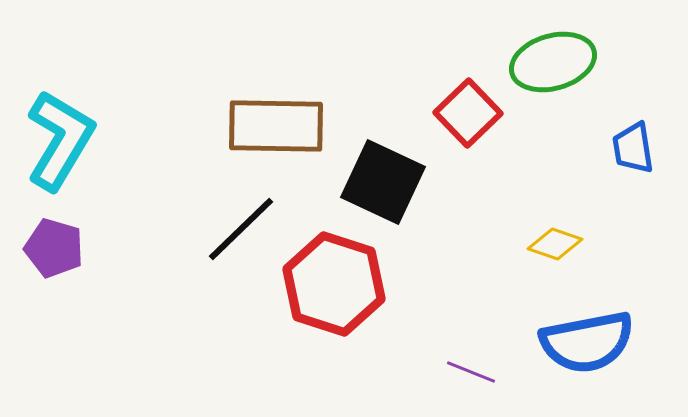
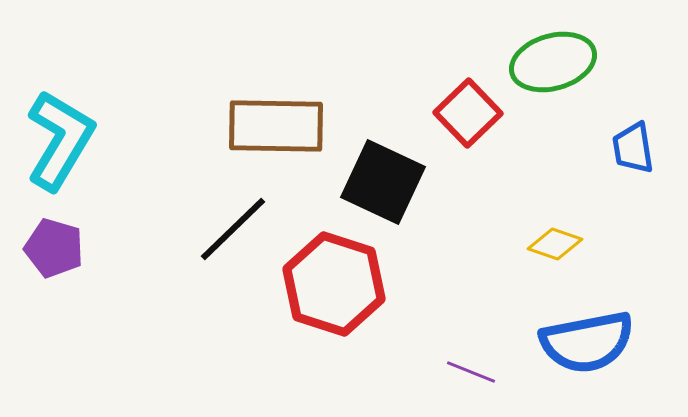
black line: moved 8 px left
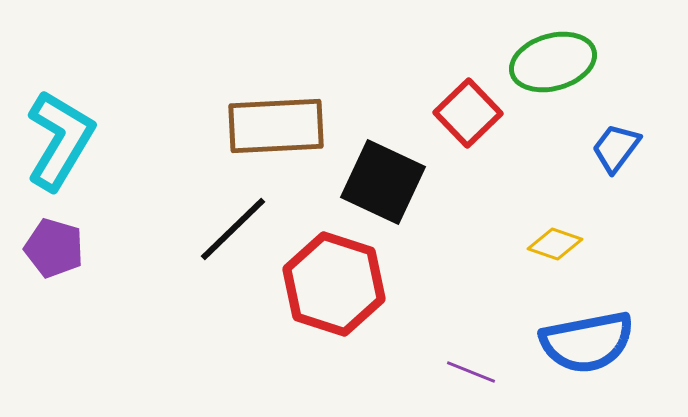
brown rectangle: rotated 4 degrees counterclockwise
blue trapezoid: moved 17 px left; rotated 46 degrees clockwise
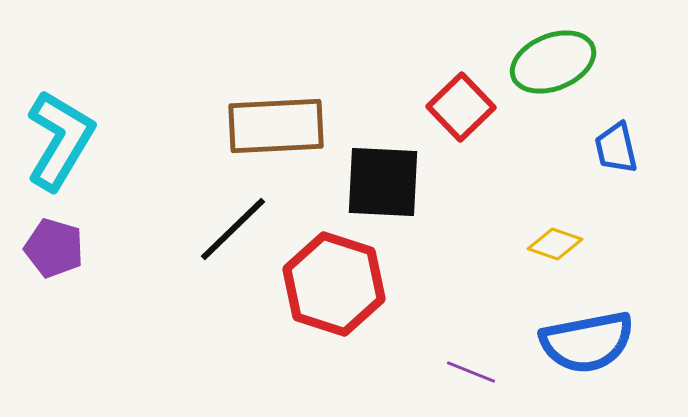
green ellipse: rotated 6 degrees counterclockwise
red square: moved 7 px left, 6 px up
blue trapezoid: rotated 50 degrees counterclockwise
black square: rotated 22 degrees counterclockwise
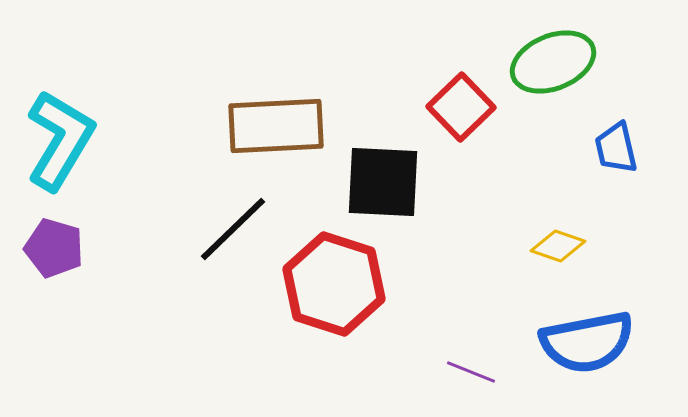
yellow diamond: moved 3 px right, 2 px down
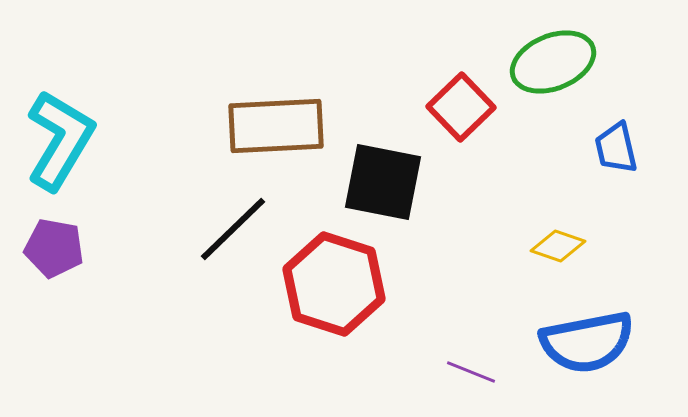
black square: rotated 8 degrees clockwise
purple pentagon: rotated 6 degrees counterclockwise
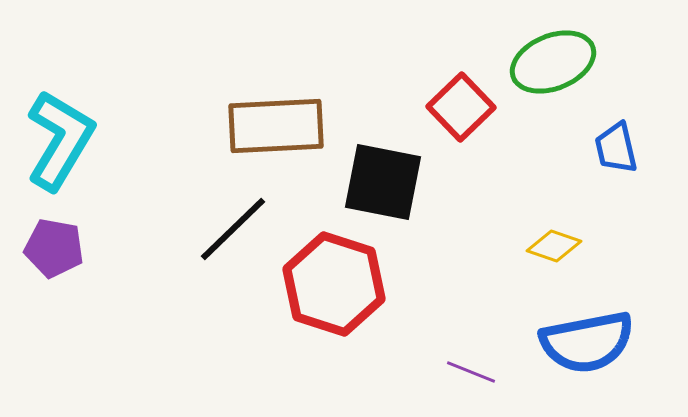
yellow diamond: moved 4 px left
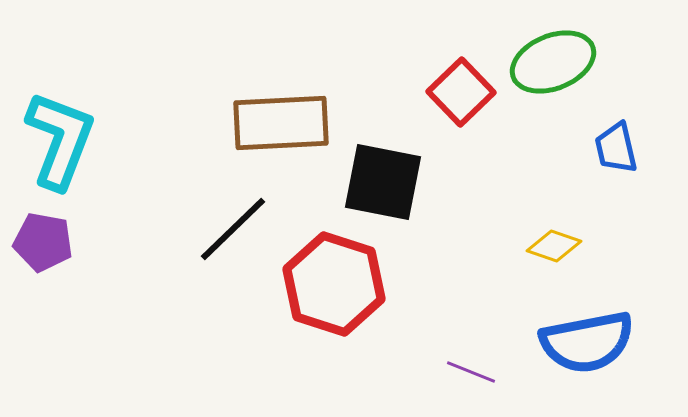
red square: moved 15 px up
brown rectangle: moved 5 px right, 3 px up
cyan L-shape: rotated 10 degrees counterclockwise
purple pentagon: moved 11 px left, 6 px up
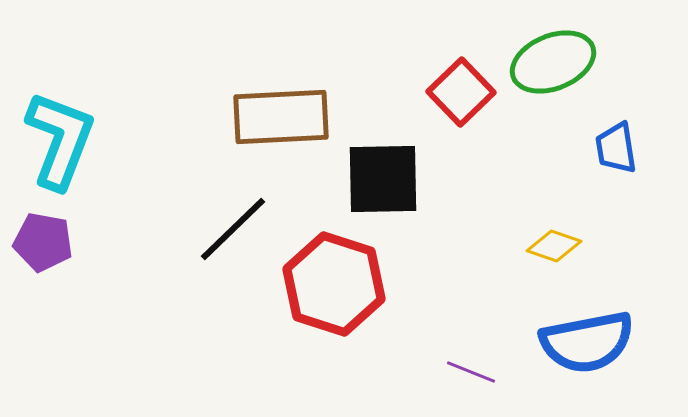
brown rectangle: moved 6 px up
blue trapezoid: rotated 4 degrees clockwise
black square: moved 3 px up; rotated 12 degrees counterclockwise
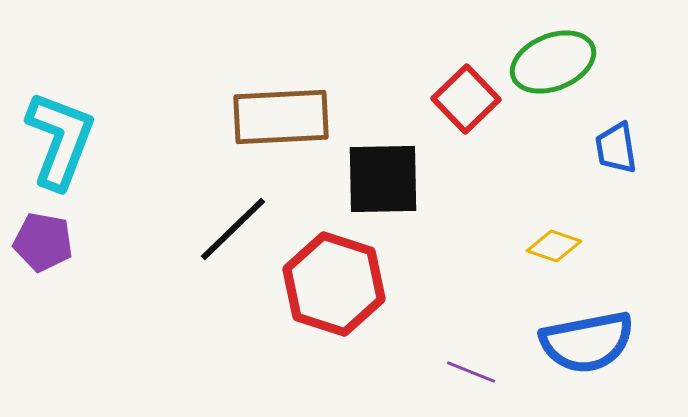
red square: moved 5 px right, 7 px down
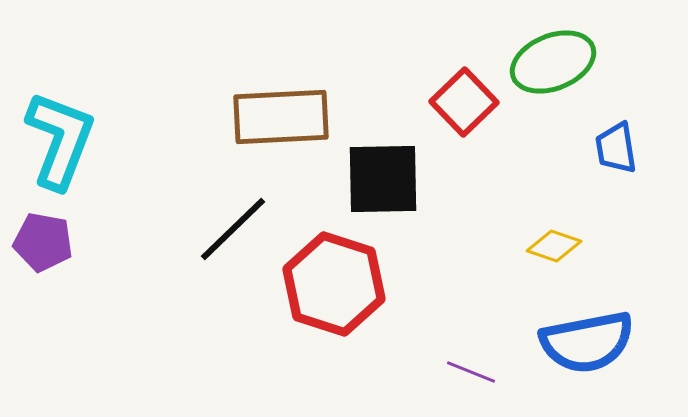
red square: moved 2 px left, 3 px down
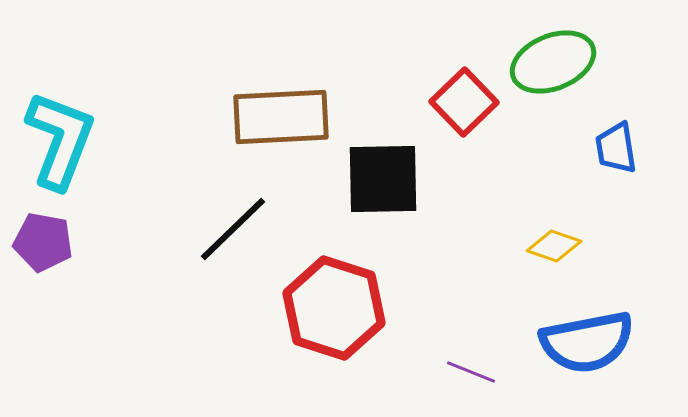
red hexagon: moved 24 px down
